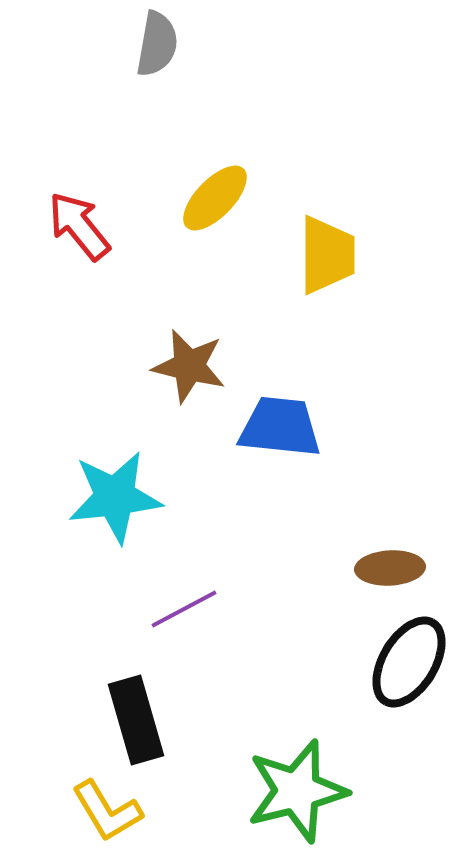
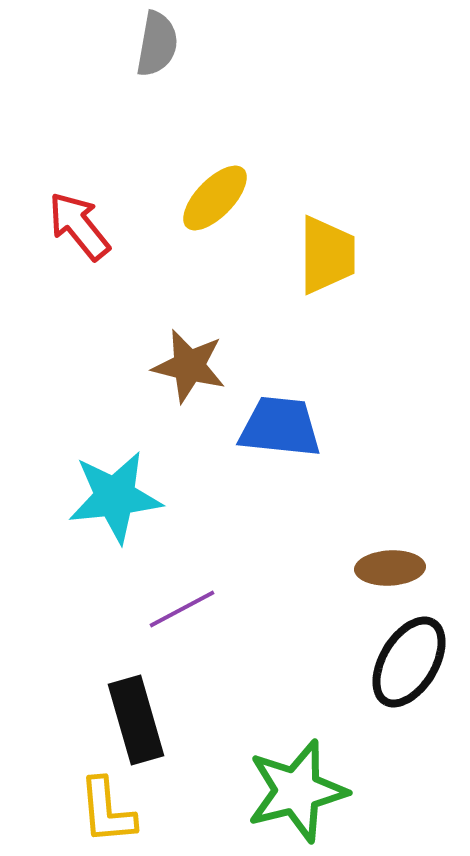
purple line: moved 2 px left
yellow L-shape: rotated 26 degrees clockwise
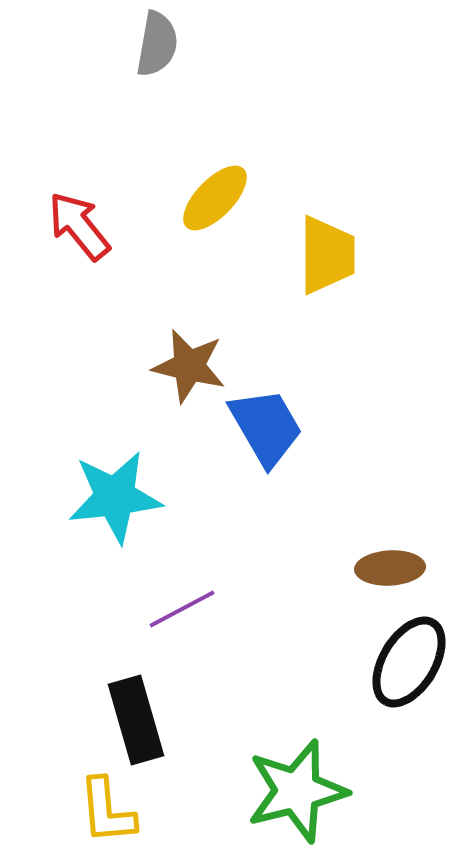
blue trapezoid: moved 14 px left; rotated 54 degrees clockwise
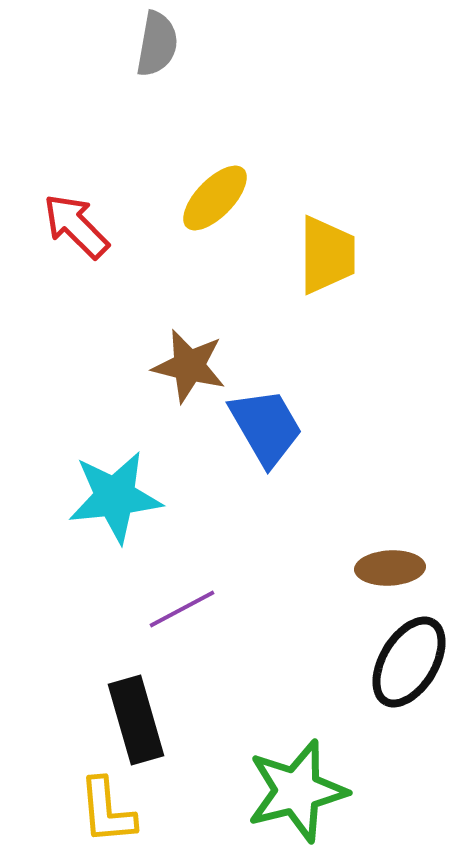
red arrow: moved 3 px left; rotated 6 degrees counterclockwise
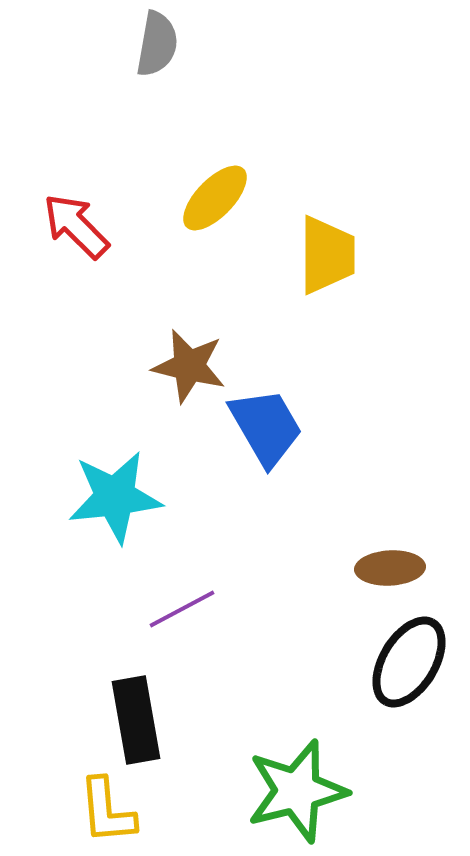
black rectangle: rotated 6 degrees clockwise
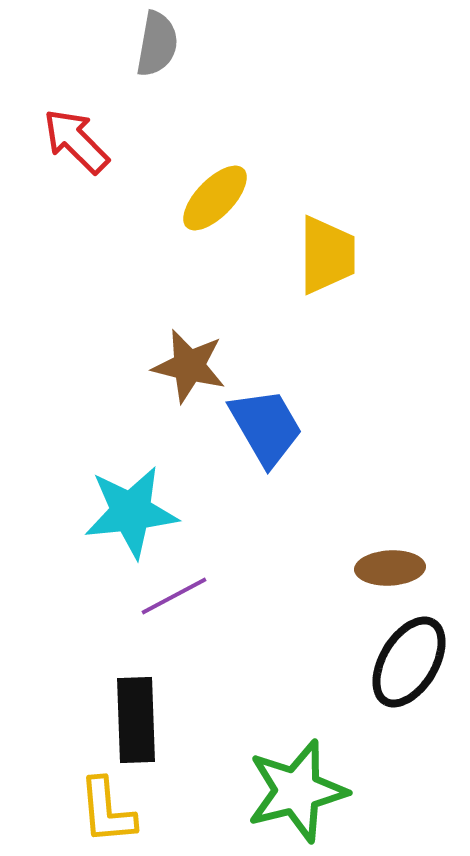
red arrow: moved 85 px up
cyan star: moved 16 px right, 15 px down
purple line: moved 8 px left, 13 px up
black rectangle: rotated 8 degrees clockwise
